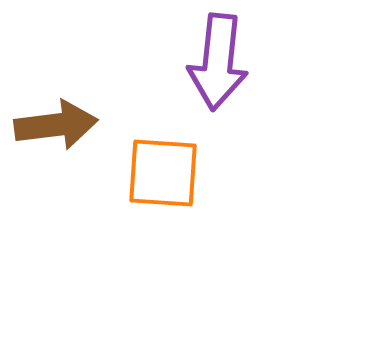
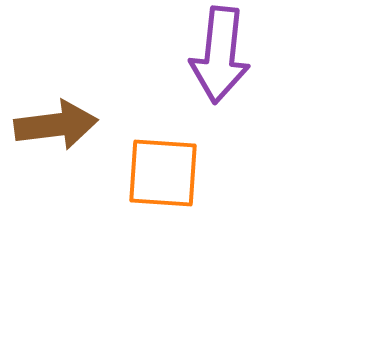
purple arrow: moved 2 px right, 7 px up
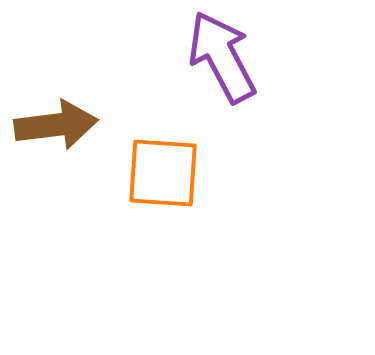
purple arrow: moved 2 px right, 2 px down; rotated 146 degrees clockwise
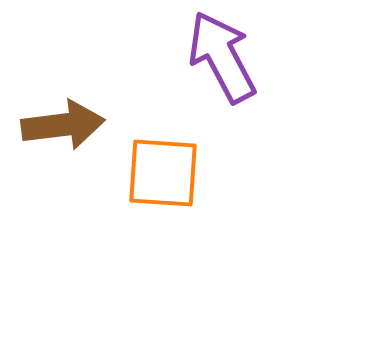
brown arrow: moved 7 px right
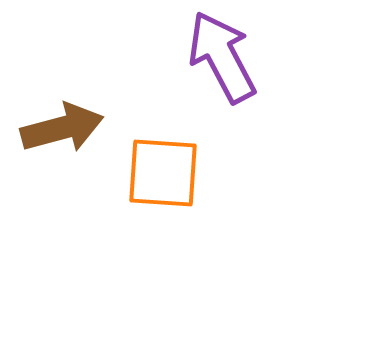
brown arrow: moved 1 px left, 3 px down; rotated 8 degrees counterclockwise
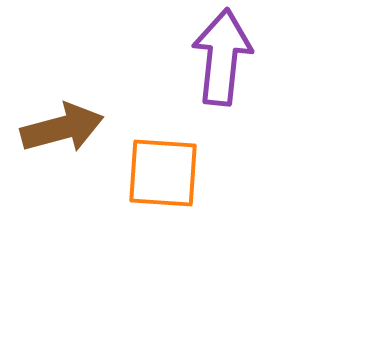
purple arrow: rotated 34 degrees clockwise
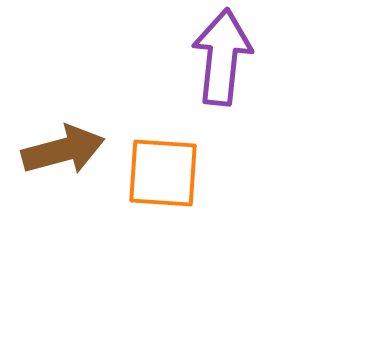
brown arrow: moved 1 px right, 22 px down
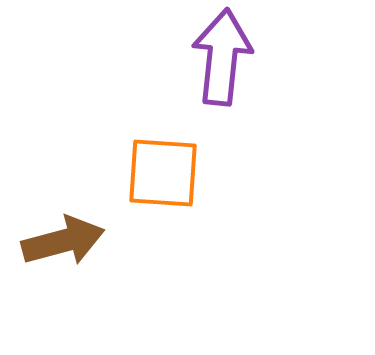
brown arrow: moved 91 px down
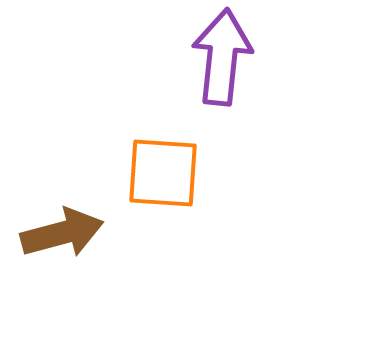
brown arrow: moved 1 px left, 8 px up
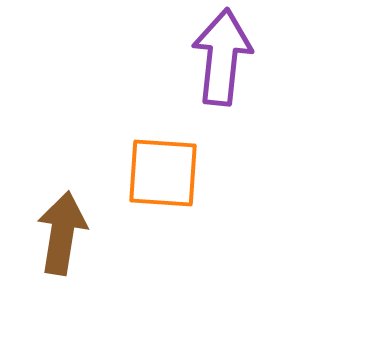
brown arrow: rotated 66 degrees counterclockwise
